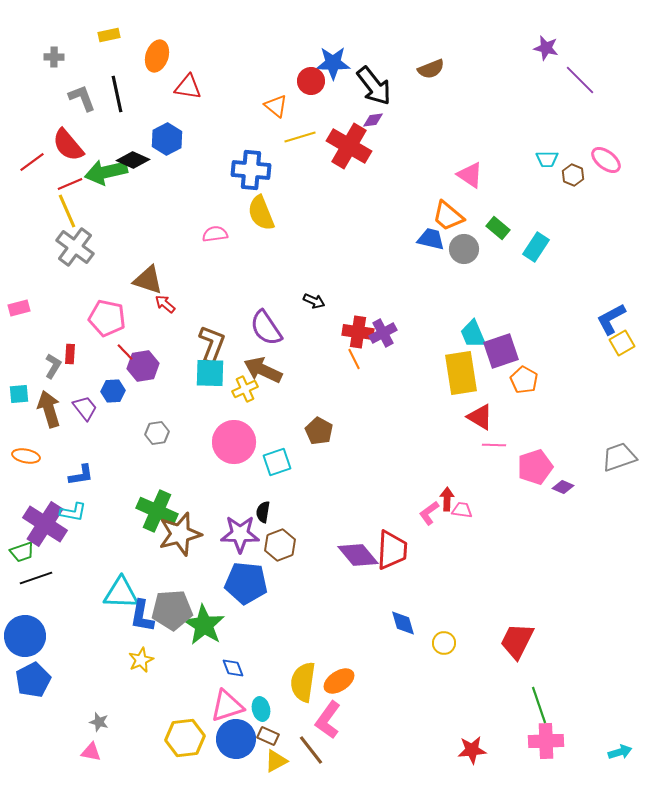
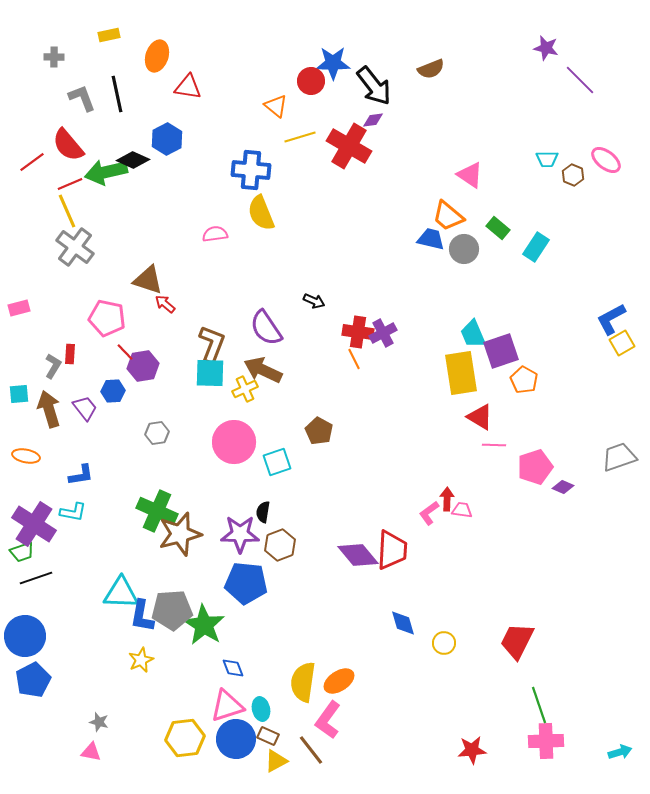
purple cross at (45, 524): moved 11 px left
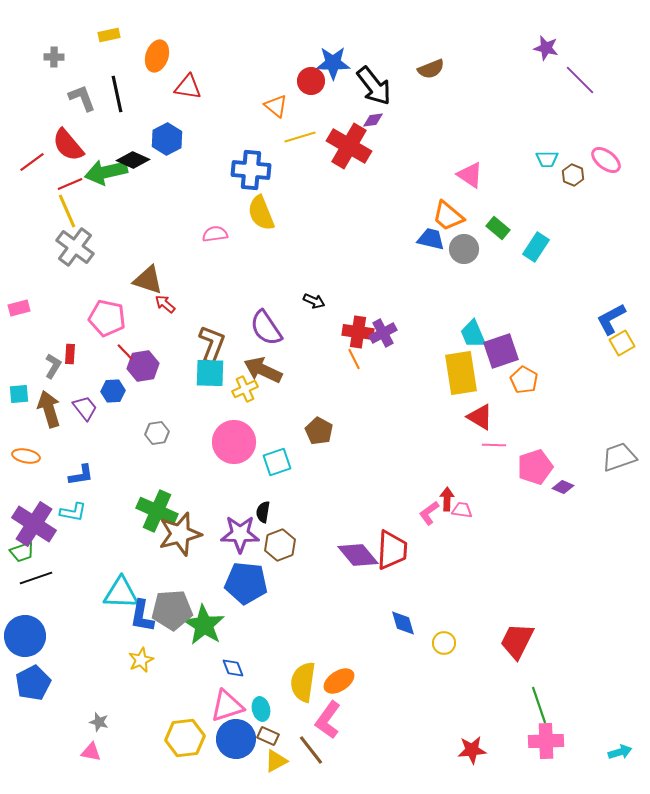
blue pentagon at (33, 680): moved 3 px down
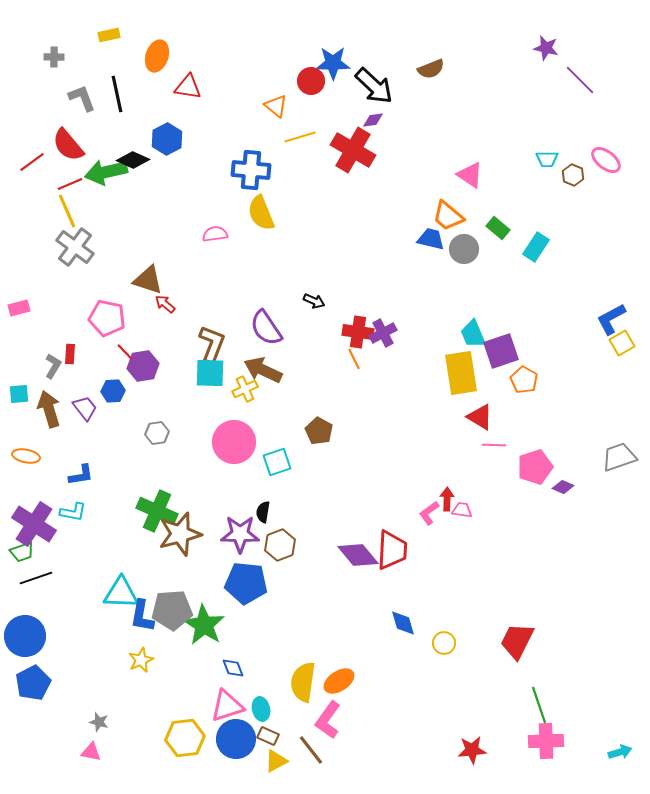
black arrow at (374, 86): rotated 9 degrees counterclockwise
red cross at (349, 146): moved 4 px right, 4 px down
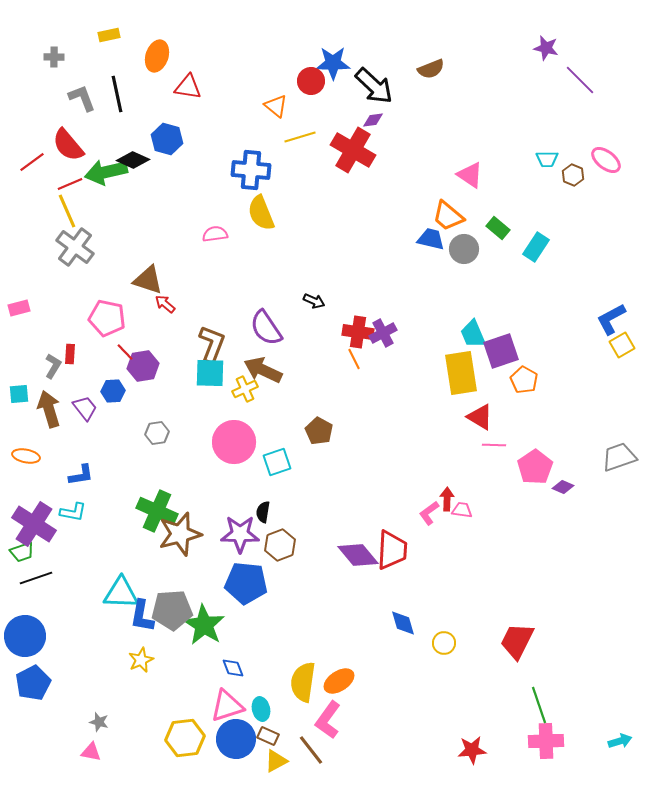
blue hexagon at (167, 139): rotated 16 degrees counterclockwise
yellow square at (622, 343): moved 2 px down
pink pentagon at (535, 467): rotated 16 degrees counterclockwise
cyan arrow at (620, 752): moved 11 px up
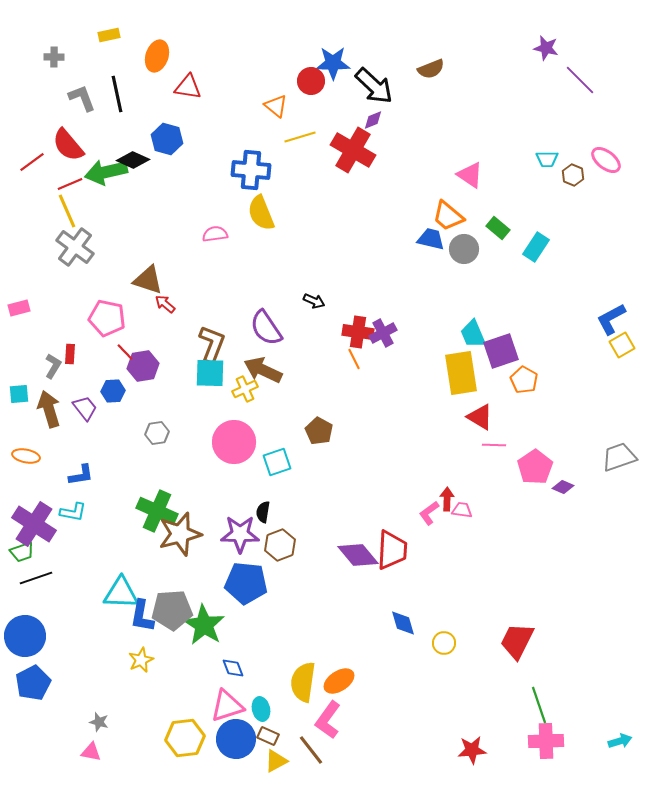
purple diamond at (373, 120): rotated 15 degrees counterclockwise
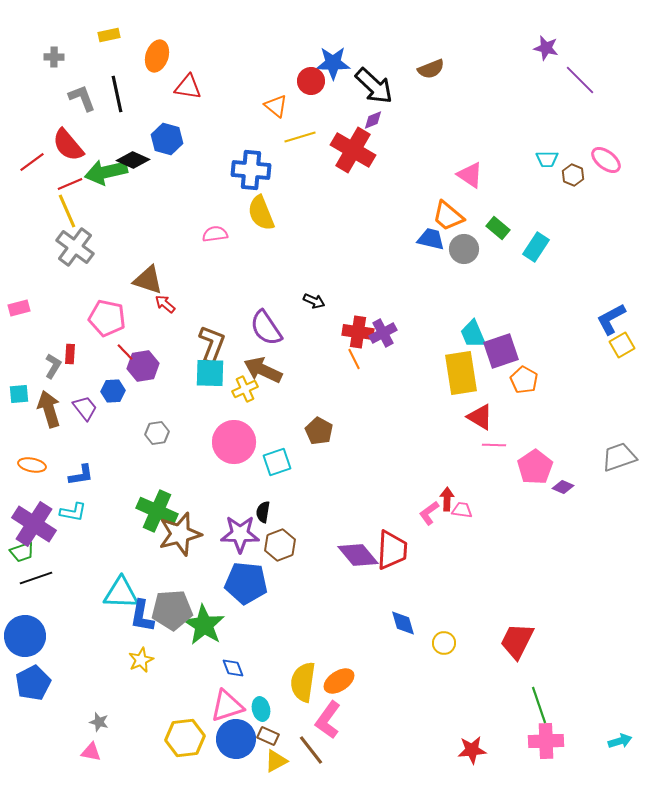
orange ellipse at (26, 456): moved 6 px right, 9 px down
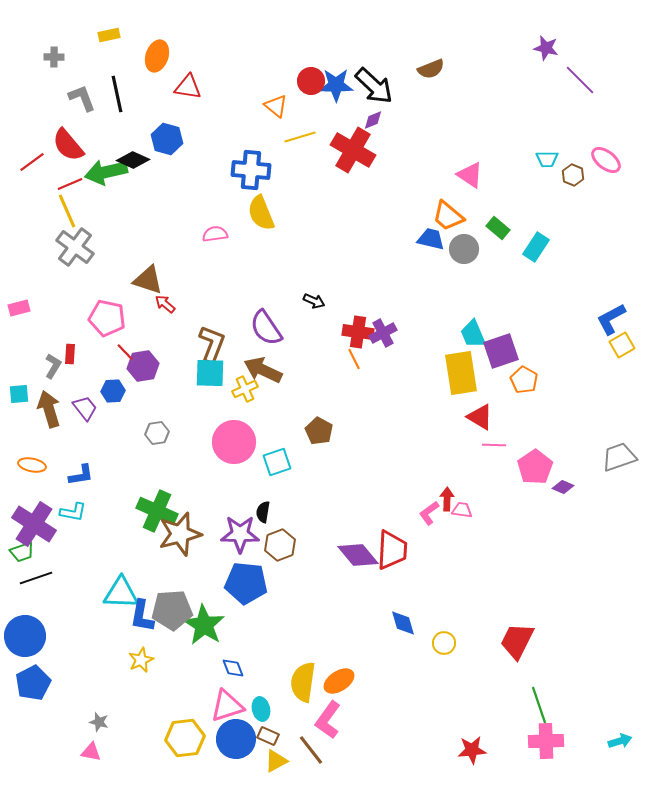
blue star at (333, 63): moved 3 px right, 22 px down
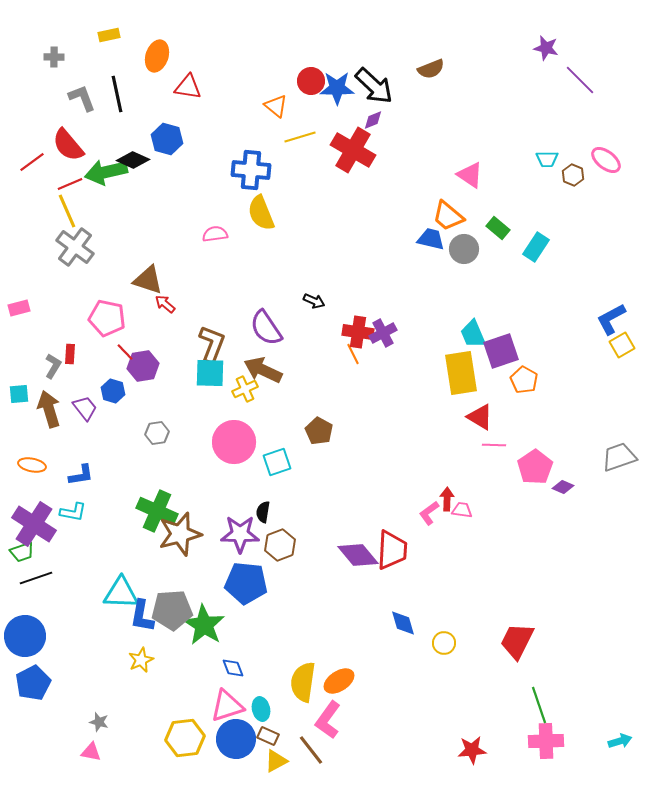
blue star at (336, 85): moved 1 px right, 3 px down
orange line at (354, 359): moved 1 px left, 5 px up
blue hexagon at (113, 391): rotated 20 degrees clockwise
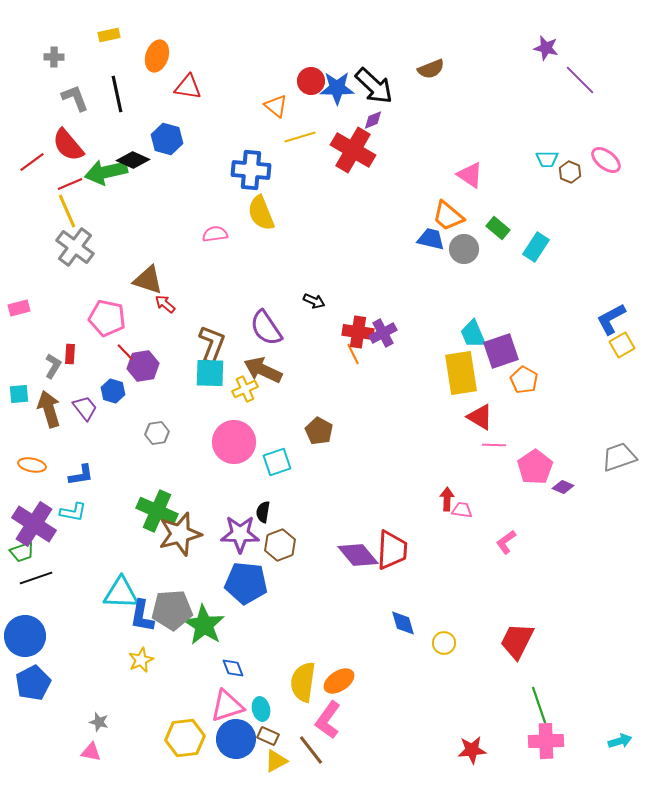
gray L-shape at (82, 98): moved 7 px left
brown hexagon at (573, 175): moved 3 px left, 3 px up
pink L-shape at (429, 513): moved 77 px right, 29 px down
